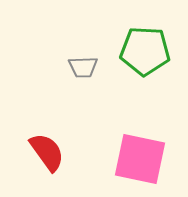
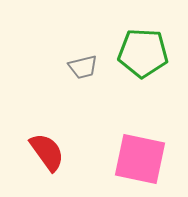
green pentagon: moved 2 px left, 2 px down
gray trapezoid: rotated 12 degrees counterclockwise
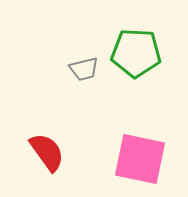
green pentagon: moved 7 px left
gray trapezoid: moved 1 px right, 2 px down
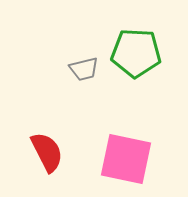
red semicircle: rotated 9 degrees clockwise
pink square: moved 14 px left
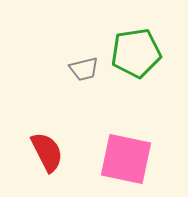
green pentagon: rotated 12 degrees counterclockwise
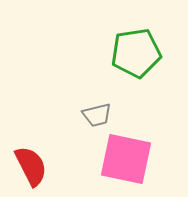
gray trapezoid: moved 13 px right, 46 px down
red semicircle: moved 16 px left, 14 px down
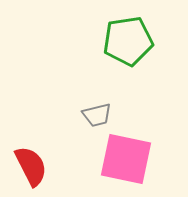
green pentagon: moved 8 px left, 12 px up
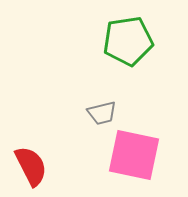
gray trapezoid: moved 5 px right, 2 px up
pink square: moved 8 px right, 4 px up
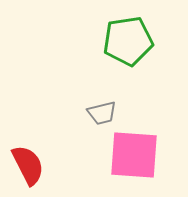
pink square: rotated 8 degrees counterclockwise
red semicircle: moved 3 px left, 1 px up
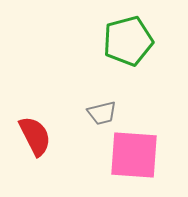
green pentagon: rotated 6 degrees counterclockwise
red semicircle: moved 7 px right, 29 px up
